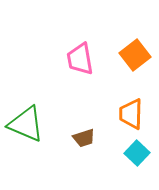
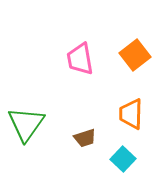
green triangle: rotated 42 degrees clockwise
brown trapezoid: moved 1 px right
cyan square: moved 14 px left, 6 px down
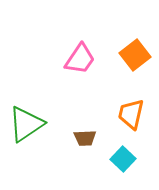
pink trapezoid: rotated 136 degrees counterclockwise
orange trapezoid: rotated 12 degrees clockwise
green triangle: rotated 21 degrees clockwise
brown trapezoid: rotated 15 degrees clockwise
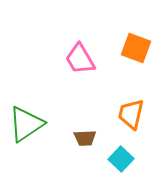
orange square: moved 1 px right, 7 px up; rotated 32 degrees counterclockwise
pink trapezoid: rotated 116 degrees clockwise
cyan square: moved 2 px left
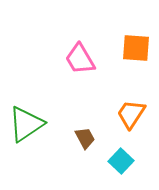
orange square: rotated 16 degrees counterclockwise
orange trapezoid: rotated 20 degrees clockwise
brown trapezoid: rotated 115 degrees counterclockwise
cyan square: moved 2 px down
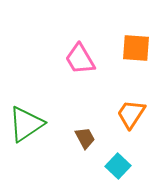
cyan square: moved 3 px left, 5 px down
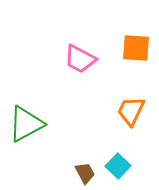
pink trapezoid: rotated 32 degrees counterclockwise
orange trapezoid: moved 3 px up; rotated 8 degrees counterclockwise
green triangle: rotated 6 degrees clockwise
brown trapezoid: moved 35 px down
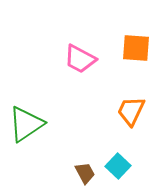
green triangle: rotated 6 degrees counterclockwise
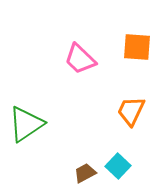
orange square: moved 1 px right, 1 px up
pink trapezoid: rotated 16 degrees clockwise
brown trapezoid: rotated 90 degrees counterclockwise
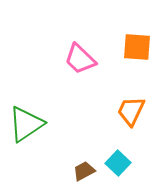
cyan square: moved 3 px up
brown trapezoid: moved 1 px left, 2 px up
